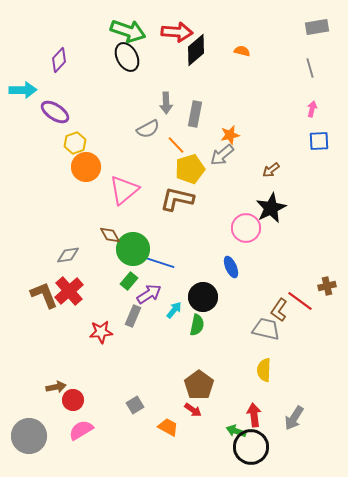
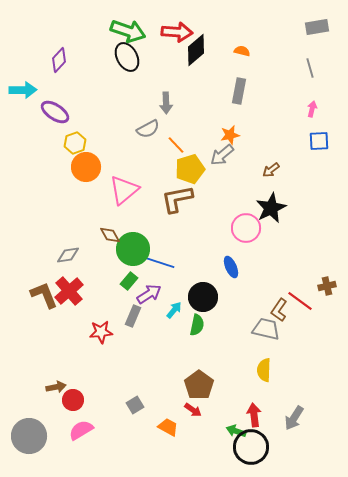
gray rectangle at (195, 114): moved 44 px right, 23 px up
brown L-shape at (177, 199): rotated 24 degrees counterclockwise
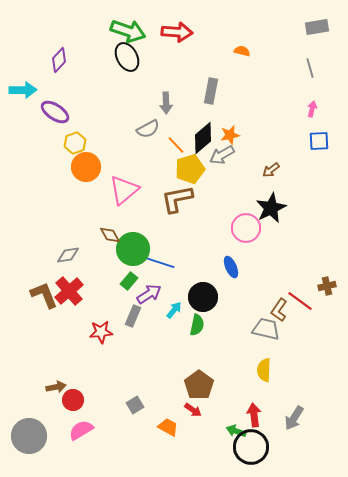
black diamond at (196, 50): moved 7 px right, 88 px down
gray rectangle at (239, 91): moved 28 px left
gray arrow at (222, 155): rotated 10 degrees clockwise
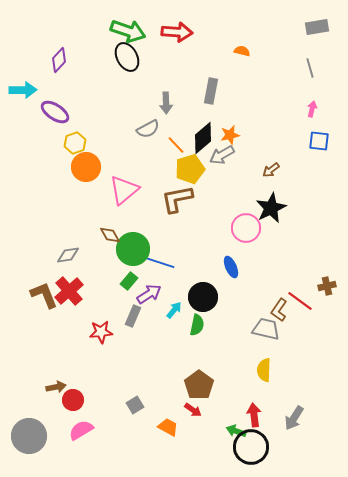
blue square at (319, 141): rotated 10 degrees clockwise
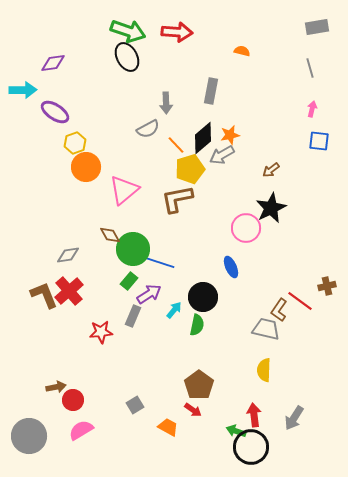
purple diamond at (59, 60): moved 6 px left, 3 px down; rotated 40 degrees clockwise
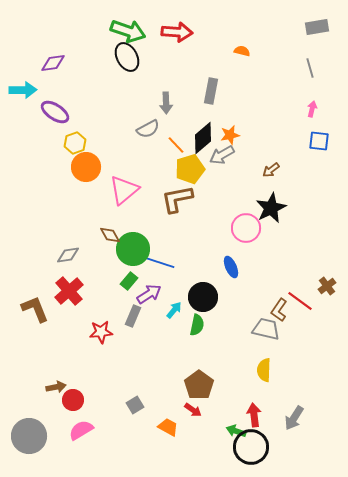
brown cross at (327, 286): rotated 24 degrees counterclockwise
brown L-shape at (44, 295): moved 9 px left, 14 px down
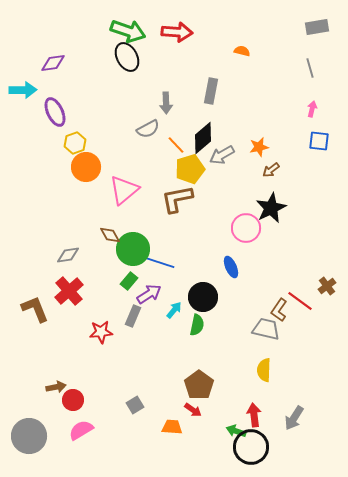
purple ellipse at (55, 112): rotated 32 degrees clockwise
orange star at (230, 135): moved 29 px right, 12 px down
orange trapezoid at (168, 427): moved 4 px right; rotated 25 degrees counterclockwise
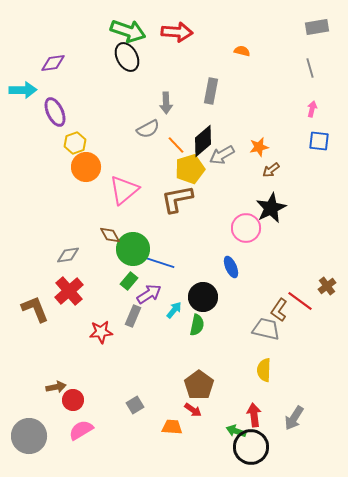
black diamond at (203, 138): moved 3 px down
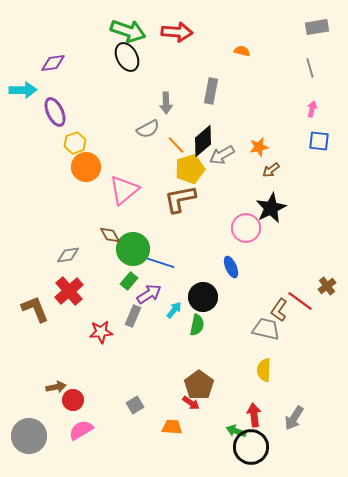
brown L-shape at (177, 199): moved 3 px right
red arrow at (193, 410): moved 2 px left, 7 px up
